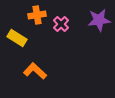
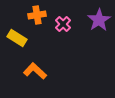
purple star: rotated 25 degrees counterclockwise
pink cross: moved 2 px right
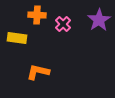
orange cross: rotated 12 degrees clockwise
yellow rectangle: rotated 24 degrees counterclockwise
orange L-shape: moved 3 px right, 1 px down; rotated 30 degrees counterclockwise
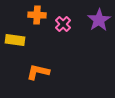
yellow rectangle: moved 2 px left, 2 px down
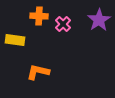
orange cross: moved 2 px right, 1 px down
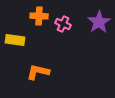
purple star: moved 2 px down
pink cross: rotated 21 degrees counterclockwise
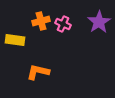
orange cross: moved 2 px right, 5 px down; rotated 18 degrees counterclockwise
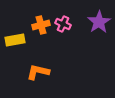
orange cross: moved 4 px down
yellow rectangle: rotated 18 degrees counterclockwise
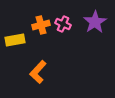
purple star: moved 4 px left
orange L-shape: rotated 60 degrees counterclockwise
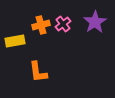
pink cross: rotated 28 degrees clockwise
yellow rectangle: moved 1 px down
orange L-shape: rotated 50 degrees counterclockwise
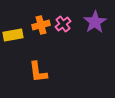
yellow rectangle: moved 2 px left, 6 px up
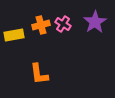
pink cross: rotated 21 degrees counterclockwise
yellow rectangle: moved 1 px right
orange L-shape: moved 1 px right, 2 px down
